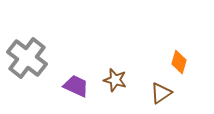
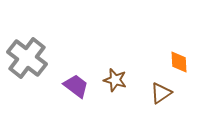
orange diamond: rotated 20 degrees counterclockwise
purple trapezoid: rotated 12 degrees clockwise
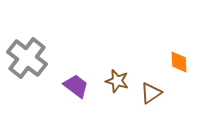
brown star: moved 2 px right, 1 px down
brown triangle: moved 10 px left
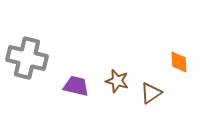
gray cross: rotated 24 degrees counterclockwise
purple trapezoid: rotated 24 degrees counterclockwise
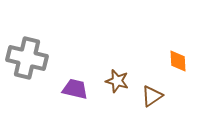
orange diamond: moved 1 px left, 1 px up
purple trapezoid: moved 1 px left, 3 px down
brown triangle: moved 1 px right, 3 px down
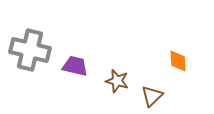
gray cross: moved 3 px right, 8 px up
purple trapezoid: moved 23 px up
brown triangle: rotated 10 degrees counterclockwise
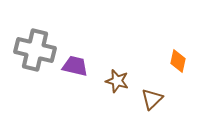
gray cross: moved 5 px right
orange diamond: rotated 15 degrees clockwise
brown triangle: moved 3 px down
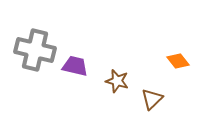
orange diamond: rotated 50 degrees counterclockwise
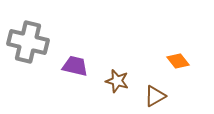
gray cross: moved 7 px left, 8 px up
brown triangle: moved 3 px right, 3 px up; rotated 15 degrees clockwise
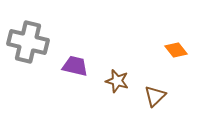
orange diamond: moved 2 px left, 11 px up
brown triangle: rotated 15 degrees counterclockwise
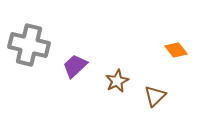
gray cross: moved 1 px right, 3 px down
purple trapezoid: rotated 56 degrees counterclockwise
brown star: rotated 30 degrees clockwise
